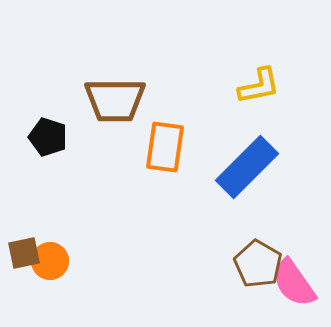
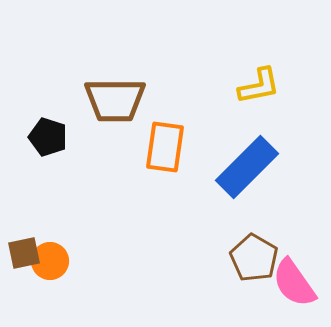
brown pentagon: moved 4 px left, 6 px up
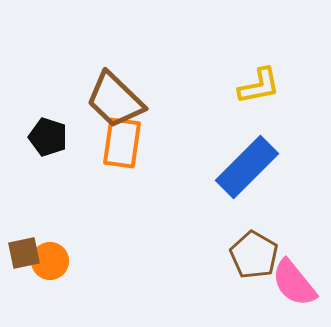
brown trapezoid: rotated 44 degrees clockwise
orange rectangle: moved 43 px left, 4 px up
brown pentagon: moved 3 px up
pink semicircle: rotated 4 degrees counterclockwise
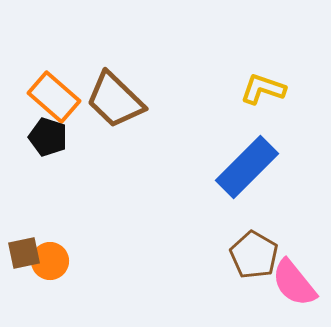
yellow L-shape: moved 4 px right, 3 px down; rotated 150 degrees counterclockwise
orange rectangle: moved 68 px left, 46 px up; rotated 57 degrees counterclockwise
